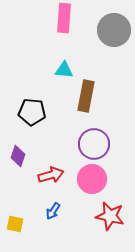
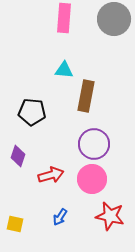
gray circle: moved 11 px up
blue arrow: moved 7 px right, 6 px down
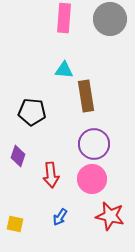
gray circle: moved 4 px left
brown rectangle: rotated 20 degrees counterclockwise
red arrow: rotated 100 degrees clockwise
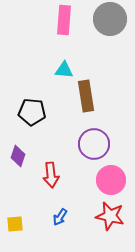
pink rectangle: moved 2 px down
pink circle: moved 19 px right, 1 px down
yellow square: rotated 18 degrees counterclockwise
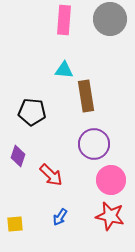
red arrow: rotated 40 degrees counterclockwise
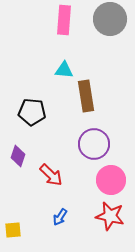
yellow square: moved 2 px left, 6 px down
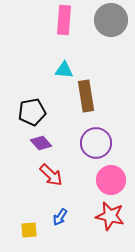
gray circle: moved 1 px right, 1 px down
black pentagon: rotated 16 degrees counterclockwise
purple circle: moved 2 px right, 1 px up
purple diamond: moved 23 px right, 13 px up; rotated 60 degrees counterclockwise
yellow square: moved 16 px right
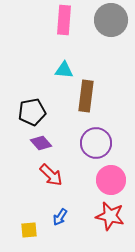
brown rectangle: rotated 16 degrees clockwise
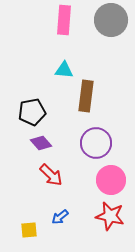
blue arrow: rotated 18 degrees clockwise
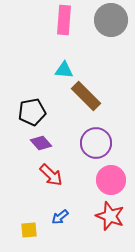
brown rectangle: rotated 52 degrees counterclockwise
red star: rotated 8 degrees clockwise
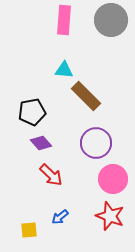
pink circle: moved 2 px right, 1 px up
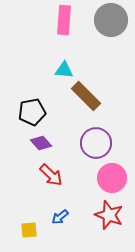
pink circle: moved 1 px left, 1 px up
red star: moved 1 px left, 1 px up
